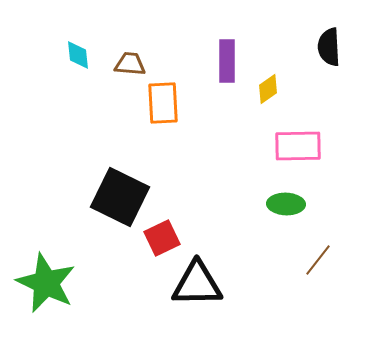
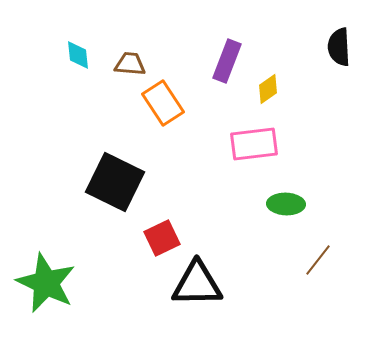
black semicircle: moved 10 px right
purple rectangle: rotated 21 degrees clockwise
orange rectangle: rotated 30 degrees counterclockwise
pink rectangle: moved 44 px left, 2 px up; rotated 6 degrees counterclockwise
black square: moved 5 px left, 15 px up
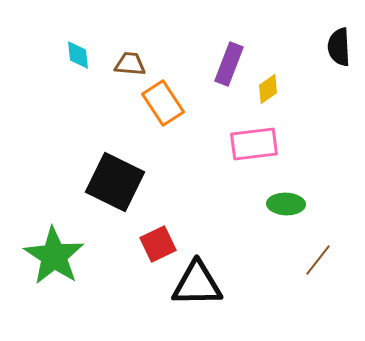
purple rectangle: moved 2 px right, 3 px down
red square: moved 4 px left, 6 px down
green star: moved 8 px right, 27 px up; rotated 8 degrees clockwise
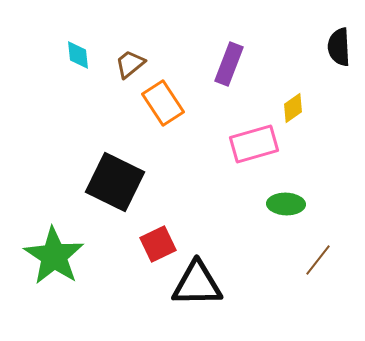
brown trapezoid: rotated 44 degrees counterclockwise
yellow diamond: moved 25 px right, 19 px down
pink rectangle: rotated 9 degrees counterclockwise
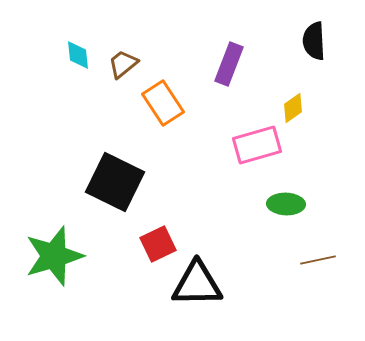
black semicircle: moved 25 px left, 6 px up
brown trapezoid: moved 7 px left
pink rectangle: moved 3 px right, 1 px down
green star: rotated 22 degrees clockwise
brown line: rotated 40 degrees clockwise
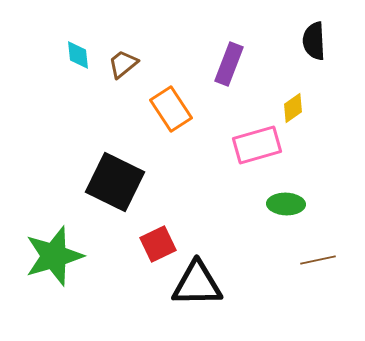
orange rectangle: moved 8 px right, 6 px down
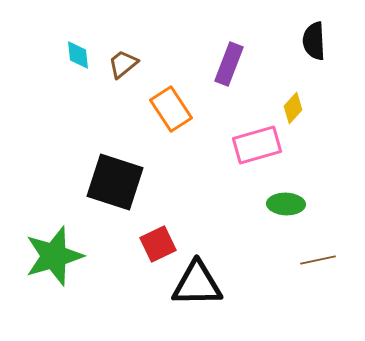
yellow diamond: rotated 12 degrees counterclockwise
black square: rotated 8 degrees counterclockwise
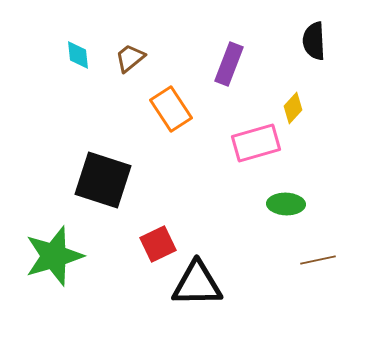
brown trapezoid: moved 7 px right, 6 px up
pink rectangle: moved 1 px left, 2 px up
black square: moved 12 px left, 2 px up
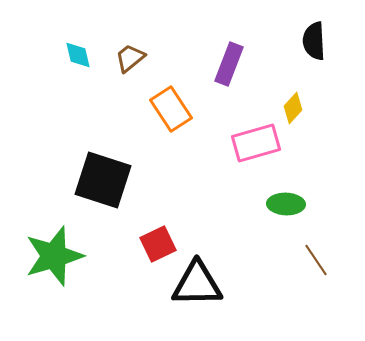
cyan diamond: rotated 8 degrees counterclockwise
brown line: moved 2 px left; rotated 68 degrees clockwise
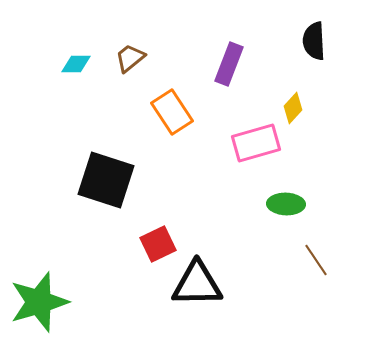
cyan diamond: moved 2 px left, 9 px down; rotated 76 degrees counterclockwise
orange rectangle: moved 1 px right, 3 px down
black square: moved 3 px right
green star: moved 15 px left, 46 px down
